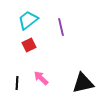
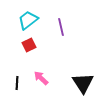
black triangle: rotated 50 degrees counterclockwise
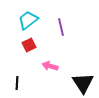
pink arrow: moved 9 px right, 12 px up; rotated 28 degrees counterclockwise
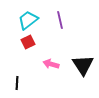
purple line: moved 1 px left, 7 px up
red square: moved 1 px left, 3 px up
pink arrow: moved 1 px right, 2 px up
black triangle: moved 18 px up
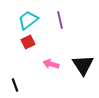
black line: moved 2 px left, 2 px down; rotated 24 degrees counterclockwise
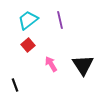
red square: moved 3 px down; rotated 16 degrees counterclockwise
pink arrow: rotated 42 degrees clockwise
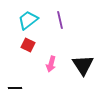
red square: rotated 24 degrees counterclockwise
pink arrow: rotated 133 degrees counterclockwise
black line: moved 3 px down; rotated 72 degrees counterclockwise
